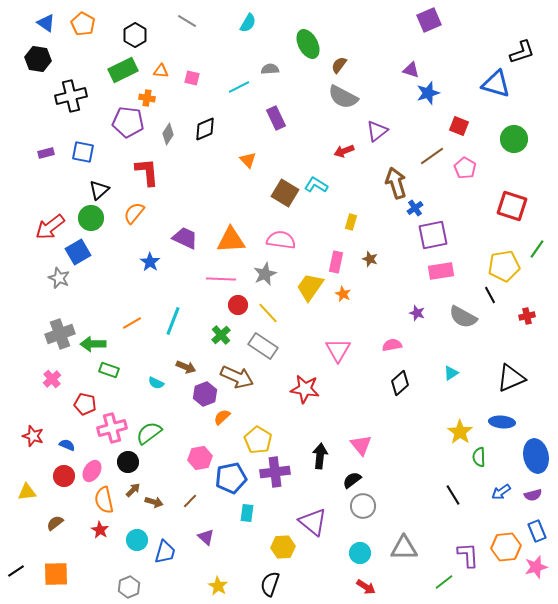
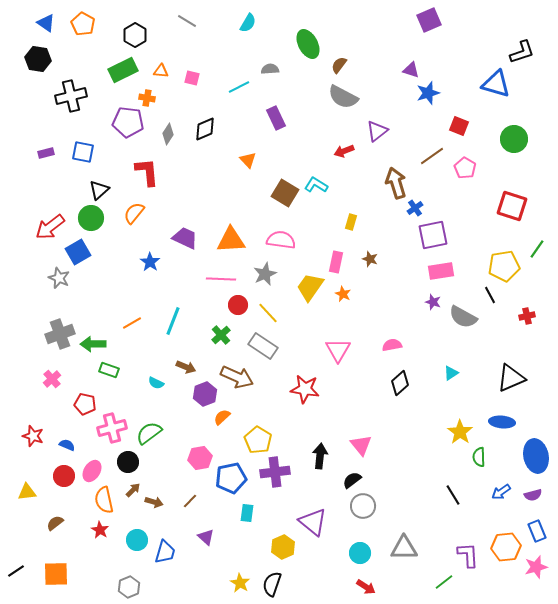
purple star at (417, 313): moved 16 px right, 11 px up
yellow hexagon at (283, 547): rotated 20 degrees counterclockwise
black semicircle at (270, 584): moved 2 px right
yellow star at (218, 586): moved 22 px right, 3 px up
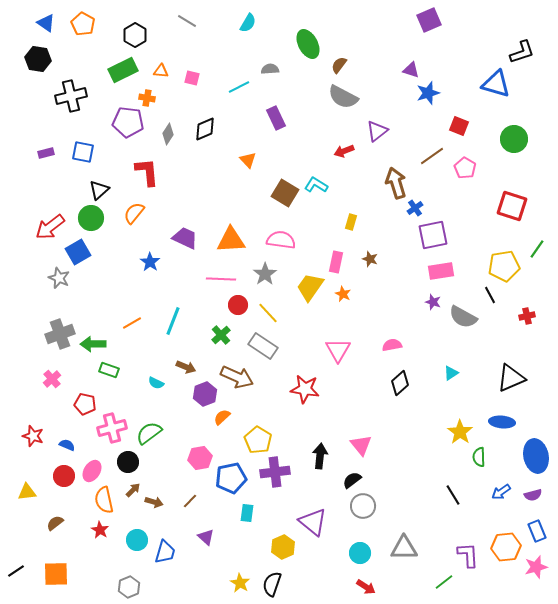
gray star at (265, 274): rotated 10 degrees counterclockwise
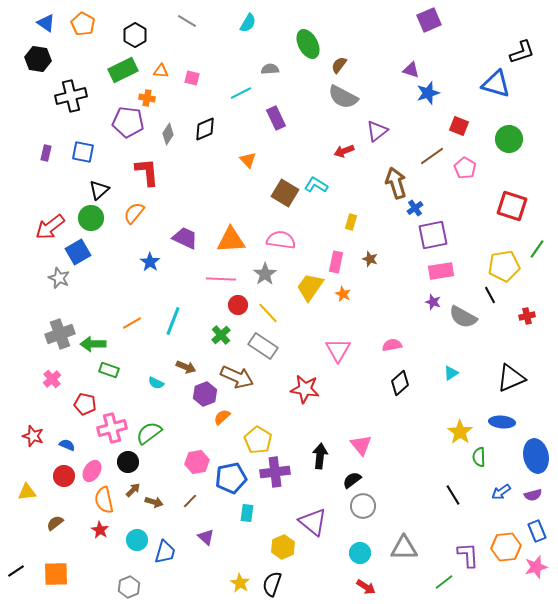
cyan line at (239, 87): moved 2 px right, 6 px down
green circle at (514, 139): moved 5 px left
purple rectangle at (46, 153): rotated 63 degrees counterclockwise
pink hexagon at (200, 458): moved 3 px left, 4 px down
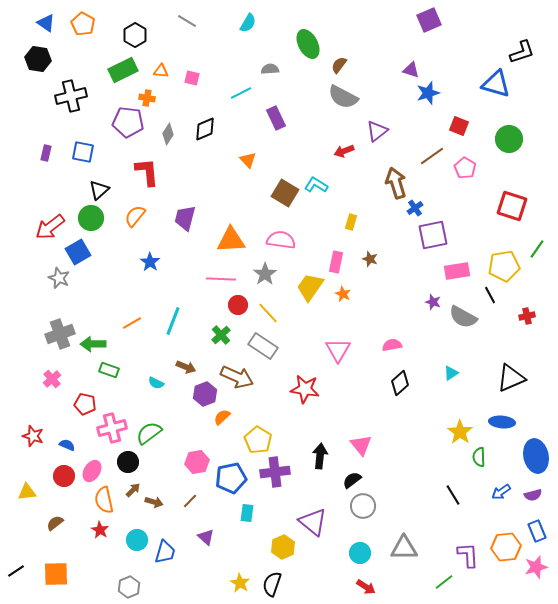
orange semicircle at (134, 213): moved 1 px right, 3 px down
purple trapezoid at (185, 238): moved 20 px up; rotated 100 degrees counterclockwise
pink rectangle at (441, 271): moved 16 px right
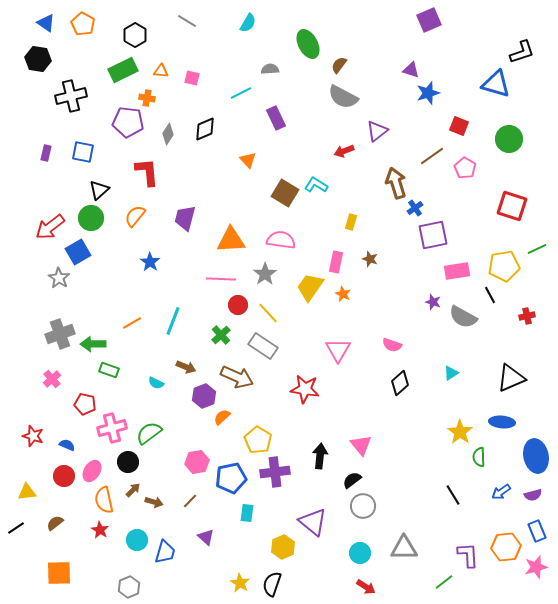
green line at (537, 249): rotated 30 degrees clockwise
gray star at (59, 278): rotated 10 degrees clockwise
pink semicircle at (392, 345): rotated 150 degrees counterclockwise
purple hexagon at (205, 394): moved 1 px left, 2 px down
black line at (16, 571): moved 43 px up
orange square at (56, 574): moved 3 px right, 1 px up
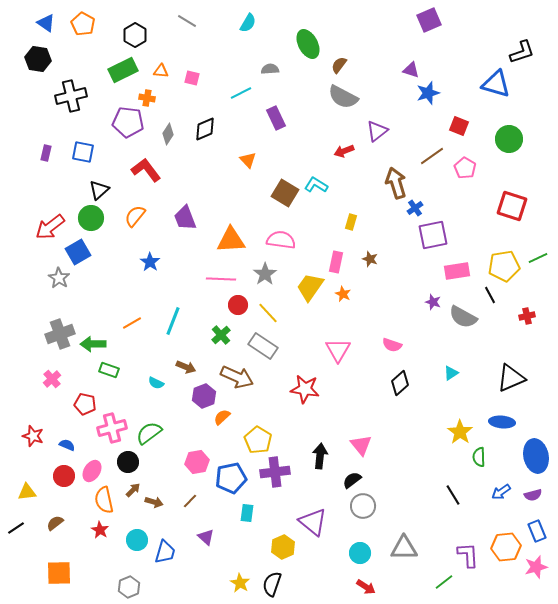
red L-shape at (147, 172): moved 1 px left, 2 px up; rotated 32 degrees counterclockwise
purple trapezoid at (185, 218): rotated 36 degrees counterclockwise
green line at (537, 249): moved 1 px right, 9 px down
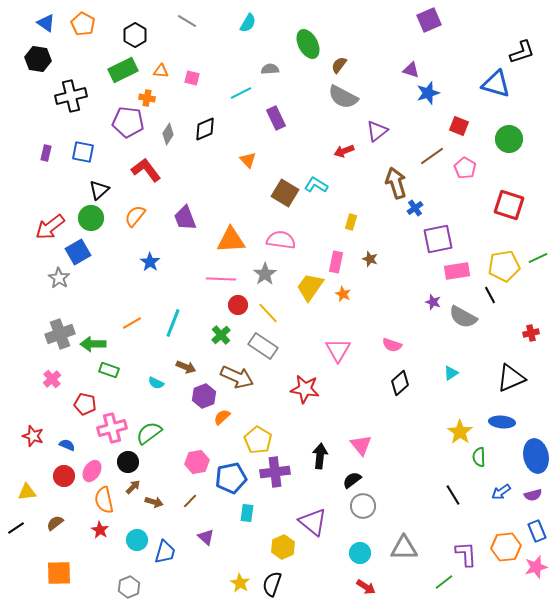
red square at (512, 206): moved 3 px left, 1 px up
purple square at (433, 235): moved 5 px right, 4 px down
red cross at (527, 316): moved 4 px right, 17 px down
cyan line at (173, 321): moved 2 px down
brown arrow at (133, 490): moved 3 px up
purple L-shape at (468, 555): moved 2 px left, 1 px up
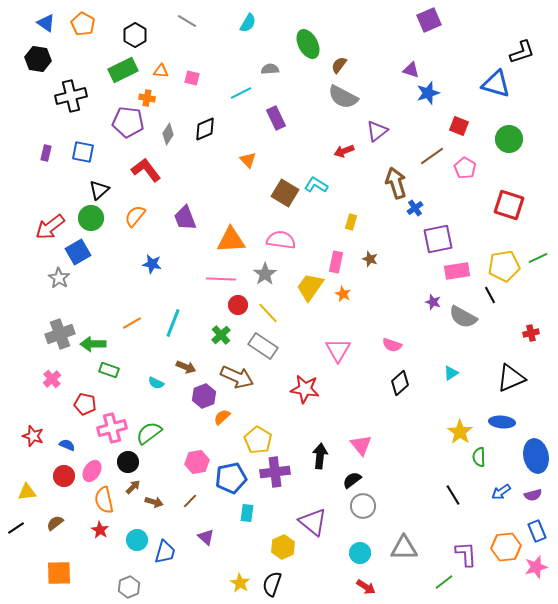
blue star at (150, 262): moved 2 px right, 2 px down; rotated 24 degrees counterclockwise
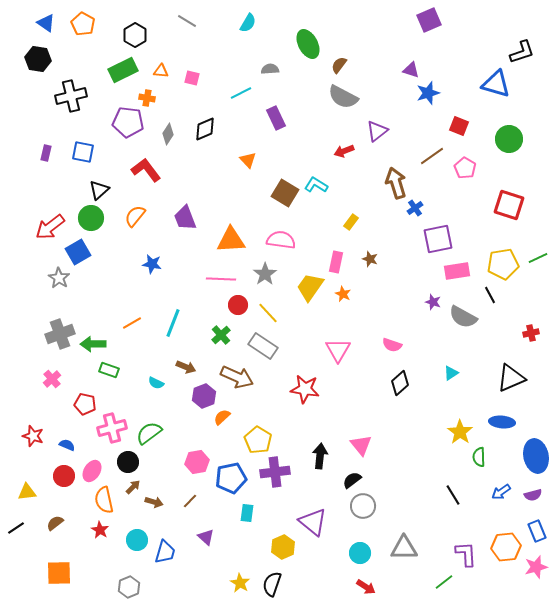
yellow rectangle at (351, 222): rotated 21 degrees clockwise
yellow pentagon at (504, 266): moved 1 px left, 2 px up
